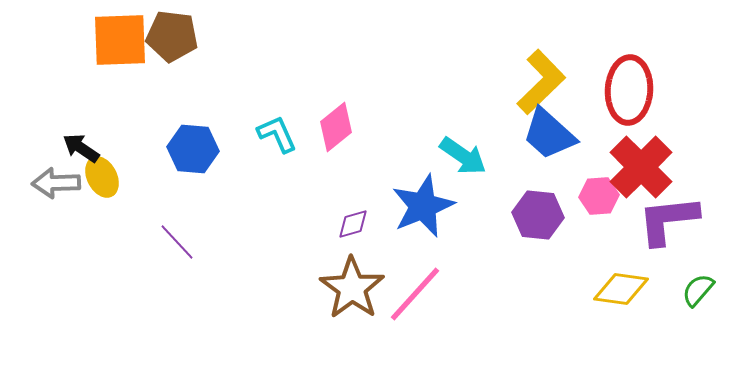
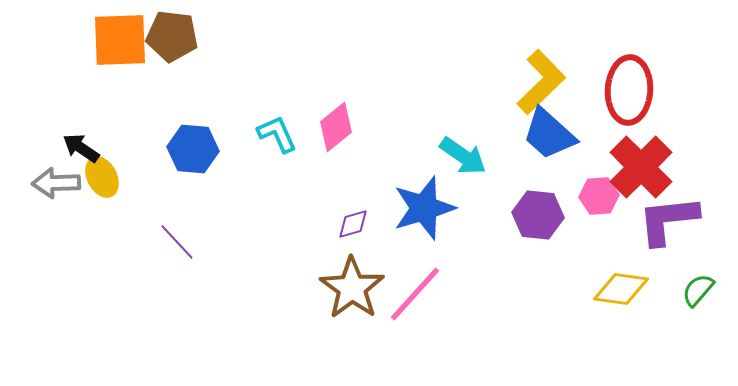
blue star: moved 1 px right, 2 px down; rotated 6 degrees clockwise
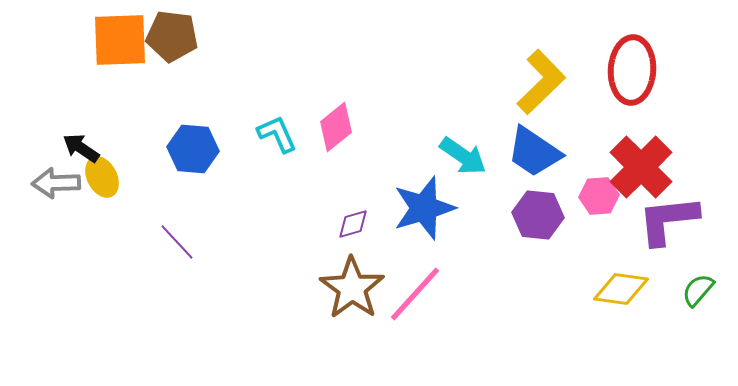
red ellipse: moved 3 px right, 20 px up
blue trapezoid: moved 15 px left, 18 px down; rotated 8 degrees counterclockwise
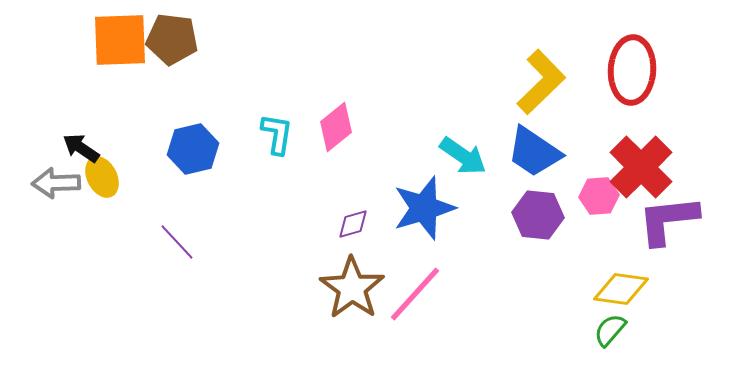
brown pentagon: moved 3 px down
cyan L-shape: rotated 33 degrees clockwise
blue hexagon: rotated 18 degrees counterclockwise
green semicircle: moved 88 px left, 40 px down
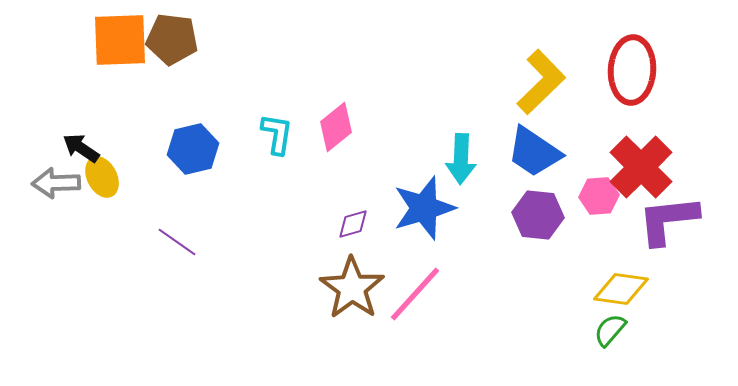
cyan arrow: moved 2 px left, 3 px down; rotated 57 degrees clockwise
purple line: rotated 12 degrees counterclockwise
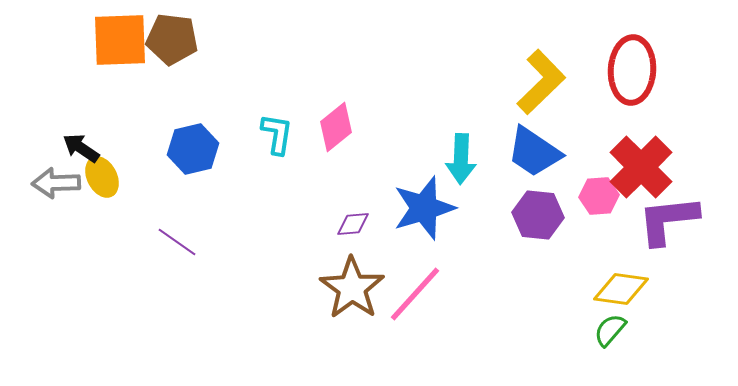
purple diamond: rotated 12 degrees clockwise
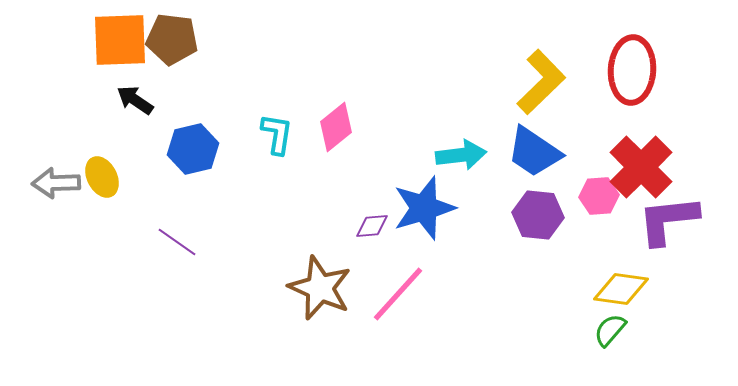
black arrow: moved 54 px right, 48 px up
cyan arrow: moved 4 px up; rotated 99 degrees counterclockwise
purple diamond: moved 19 px right, 2 px down
brown star: moved 32 px left; rotated 12 degrees counterclockwise
pink line: moved 17 px left
